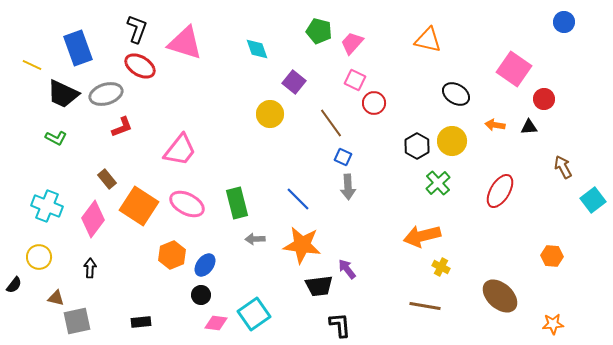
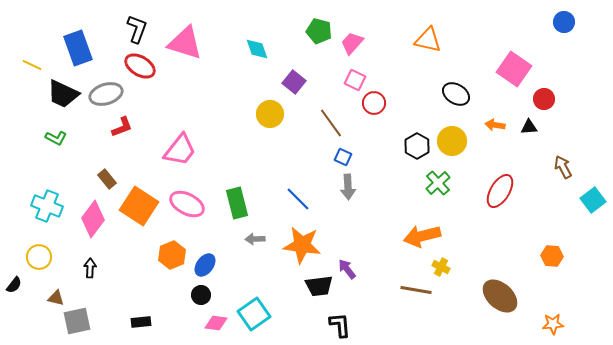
brown line at (425, 306): moved 9 px left, 16 px up
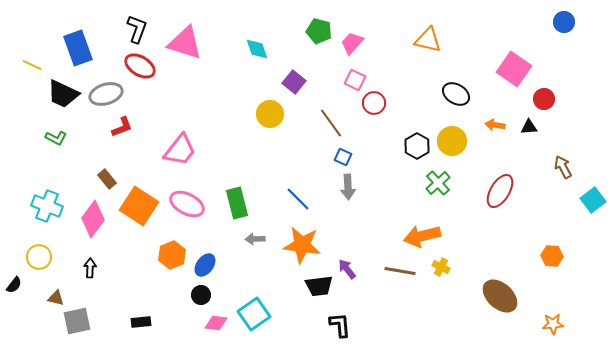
brown line at (416, 290): moved 16 px left, 19 px up
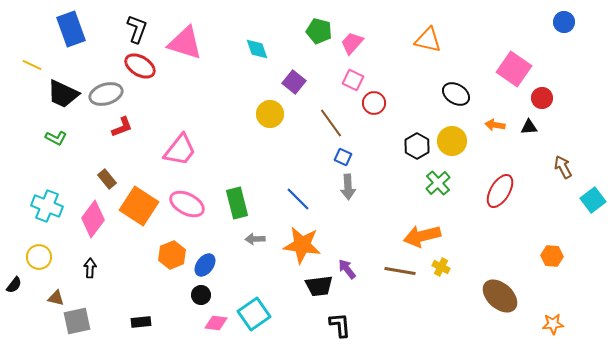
blue rectangle at (78, 48): moved 7 px left, 19 px up
pink square at (355, 80): moved 2 px left
red circle at (544, 99): moved 2 px left, 1 px up
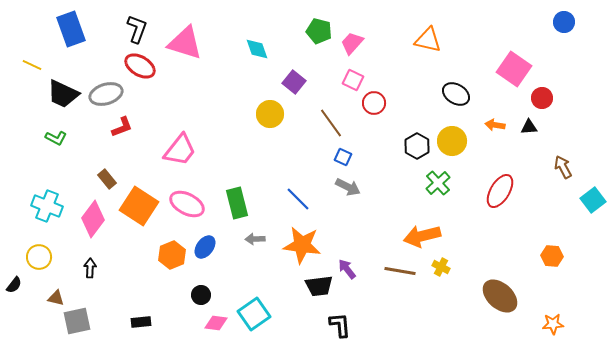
gray arrow at (348, 187): rotated 60 degrees counterclockwise
blue ellipse at (205, 265): moved 18 px up
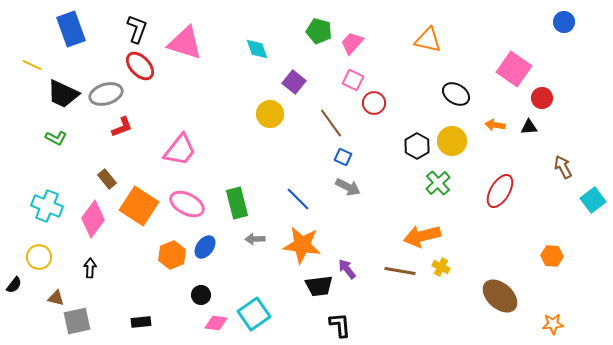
red ellipse at (140, 66): rotated 16 degrees clockwise
